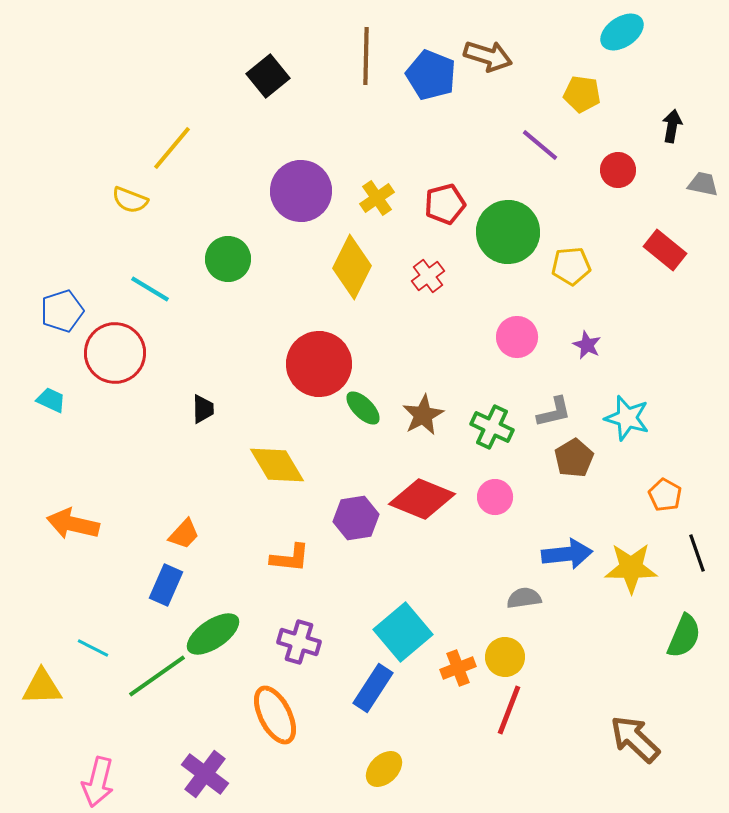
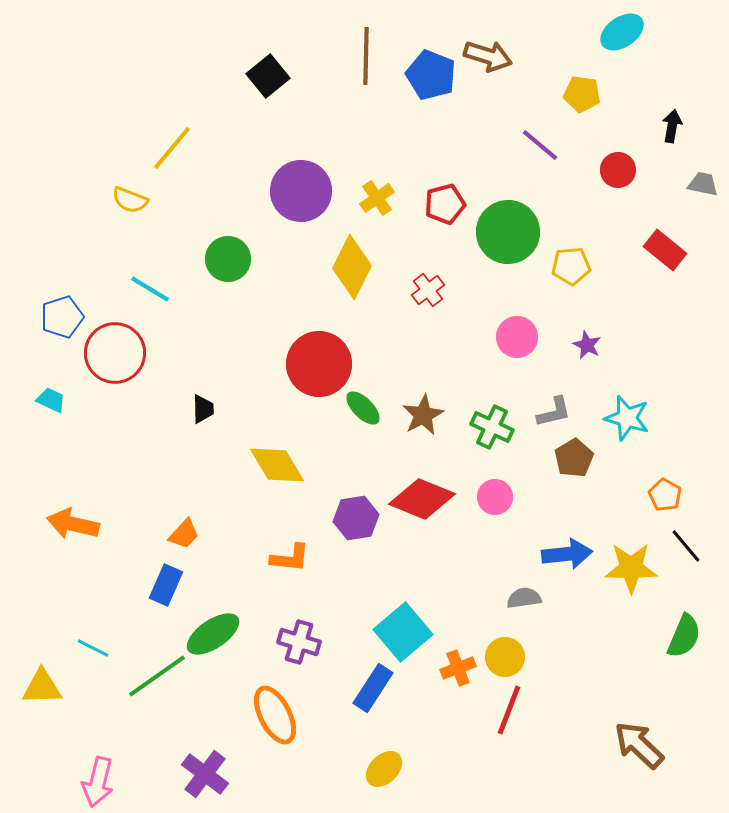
red cross at (428, 276): moved 14 px down
blue pentagon at (62, 311): moved 6 px down
black line at (697, 553): moved 11 px left, 7 px up; rotated 21 degrees counterclockwise
brown arrow at (635, 739): moved 4 px right, 6 px down
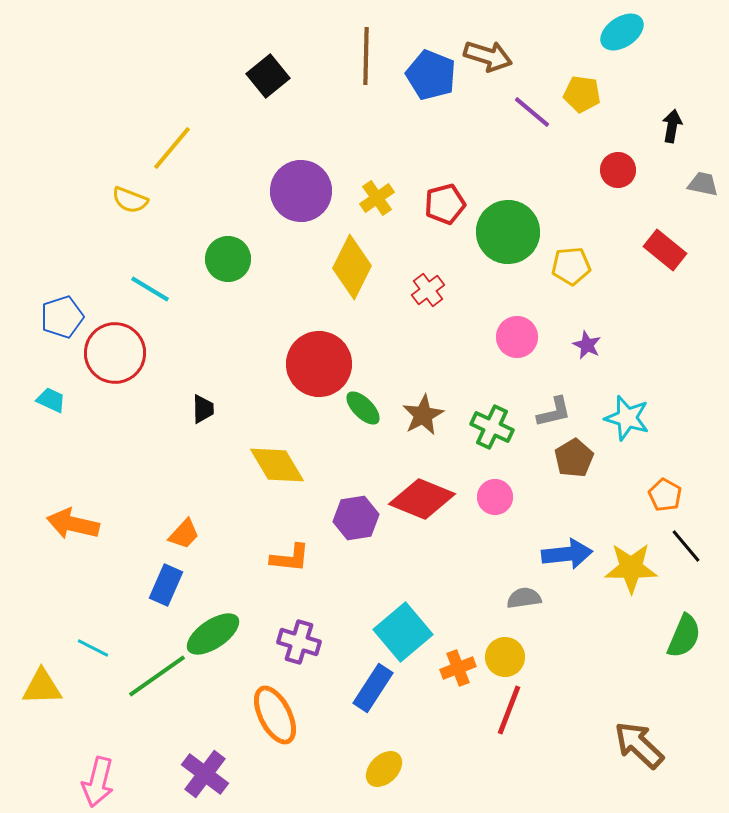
purple line at (540, 145): moved 8 px left, 33 px up
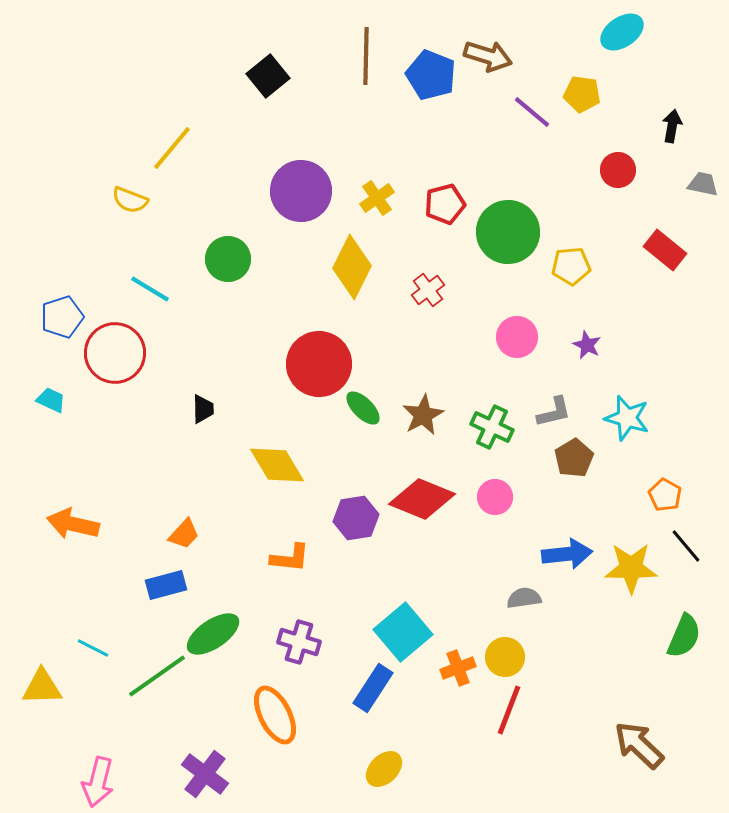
blue rectangle at (166, 585): rotated 51 degrees clockwise
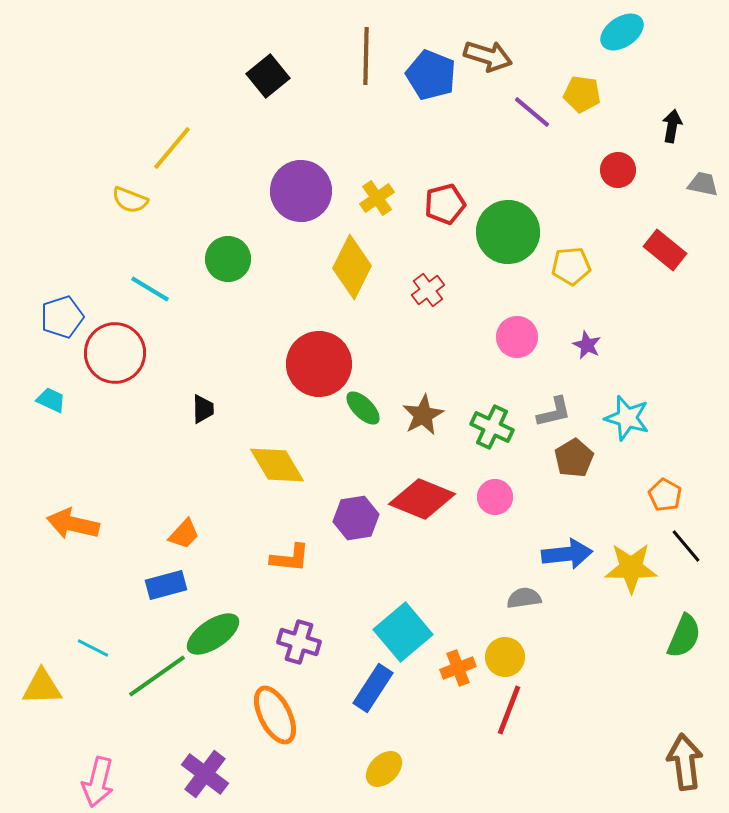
brown arrow at (639, 745): moved 46 px right, 17 px down; rotated 40 degrees clockwise
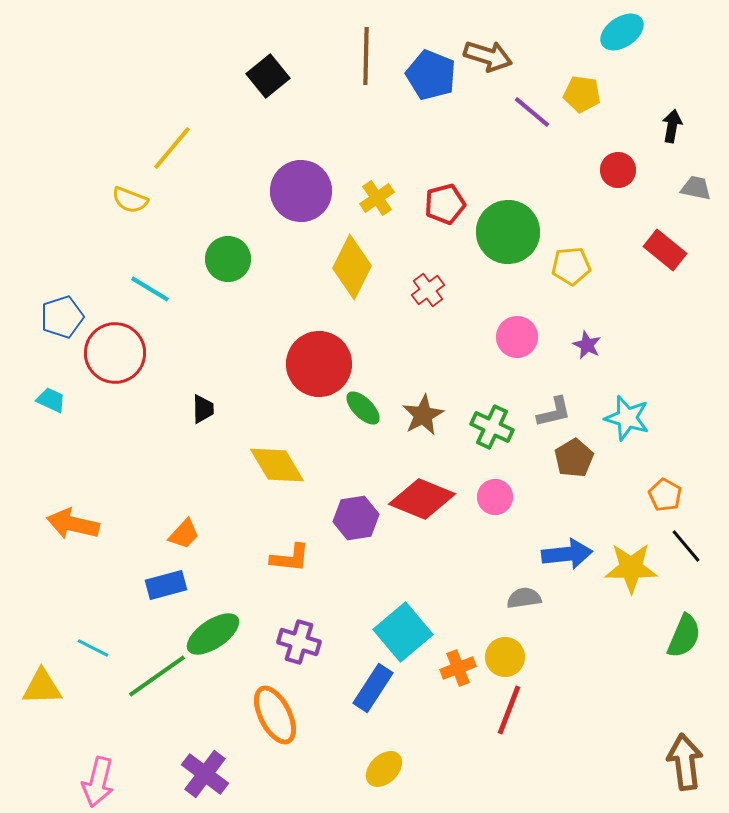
gray trapezoid at (703, 184): moved 7 px left, 4 px down
